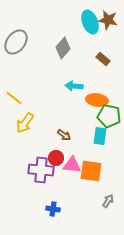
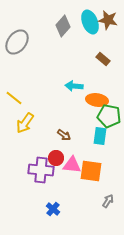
gray ellipse: moved 1 px right
gray diamond: moved 22 px up
blue cross: rotated 32 degrees clockwise
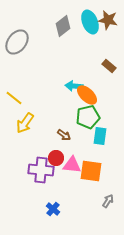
gray diamond: rotated 10 degrees clockwise
brown rectangle: moved 6 px right, 7 px down
orange ellipse: moved 10 px left, 5 px up; rotated 35 degrees clockwise
green pentagon: moved 21 px left, 1 px down; rotated 25 degrees counterclockwise
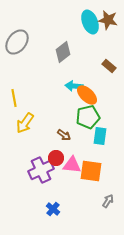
gray diamond: moved 26 px down
yellow line: rotated 42 degrees clockwise
purple cross: rotated 30 degrees counterclockwise
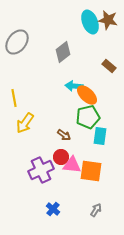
red circle: moved 5 px right, 1 px up
gray arrow: moved 12 px left, 9 px down
